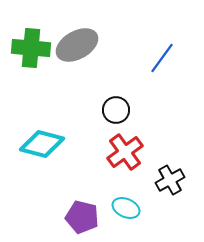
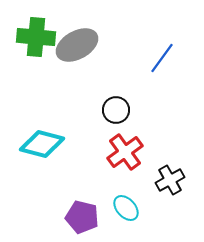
green cross: moved 5 px right, 11 px up
cyan ellipse: rotated 24 degrees clockwise
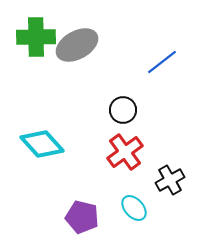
green cross: rotated 6 degrees counterclockwise
blue line: moved 4 px down; rotated 16 degrees clockwise
black circle: moved 7 px right
cyan diamond: rotated 33 degrees clockwise
cyan ellipse: moved 8 px right
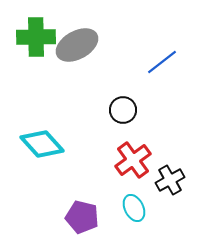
red cross: moved 8 px right, 8 px down
cyan ellipse: rotated 16 degrees clockwise
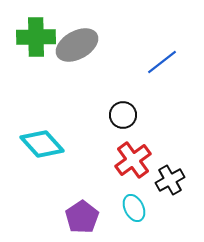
black circle: moved 5 px down
purple pentagon: rotated 24 degrees clockwise
